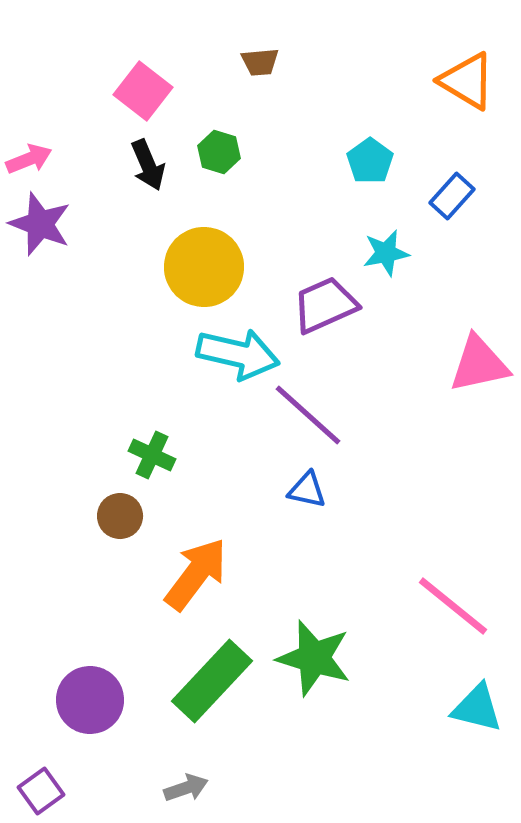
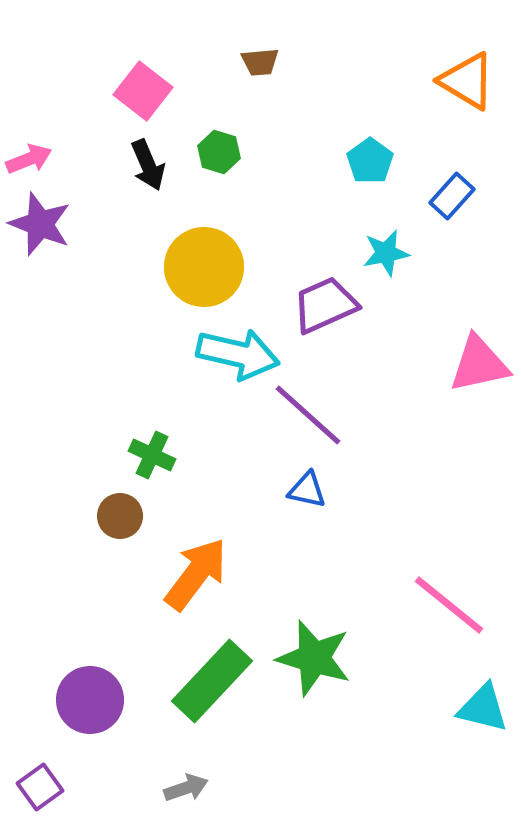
pink line: moved 4 px left, 1 px up
cyan triangle: moved 6 px right
purple square: moved 1 px left, 4 px up
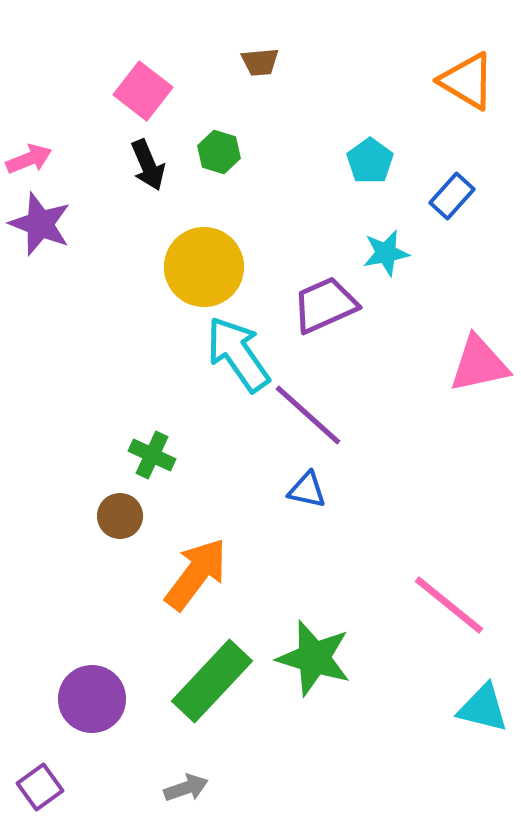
cyan arrow: rotated 138 degrees counterclockwise
purple circle: moved 2 px right, 1 px up
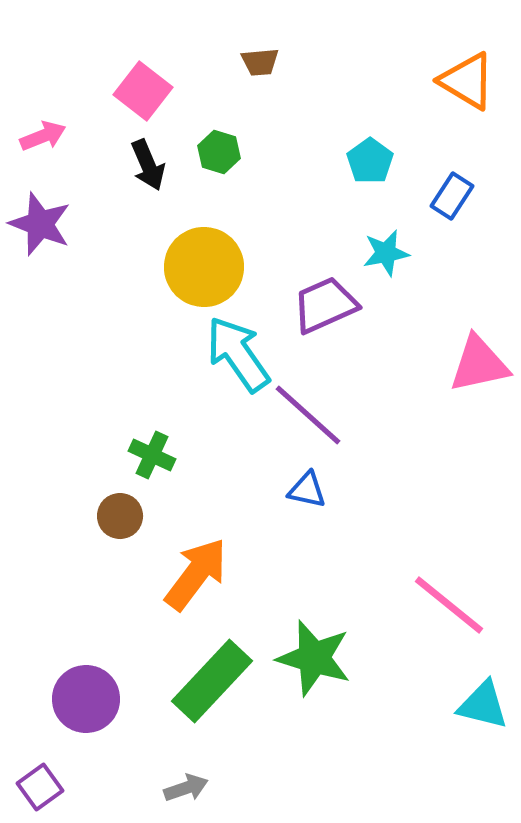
pink arrow: moved 14 px right, 23 px up
blue rectangle: rotated 9 degrees counterclockwise
purple circle: moved 6 px left
cyan triangle: moved 3 px up
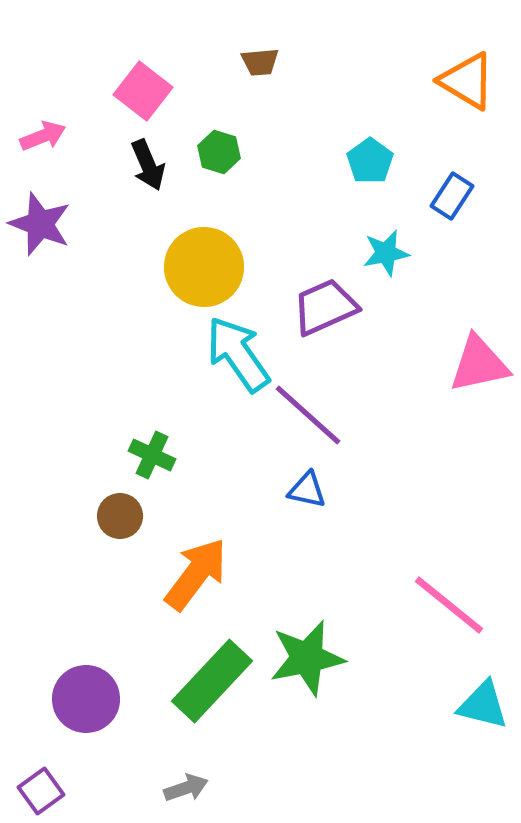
purple trapezoid: moved 2 px down
green star: moved 7 px left; rotated 28 degrees counterclockwise
purple square: moved 1 px right, 4 px down
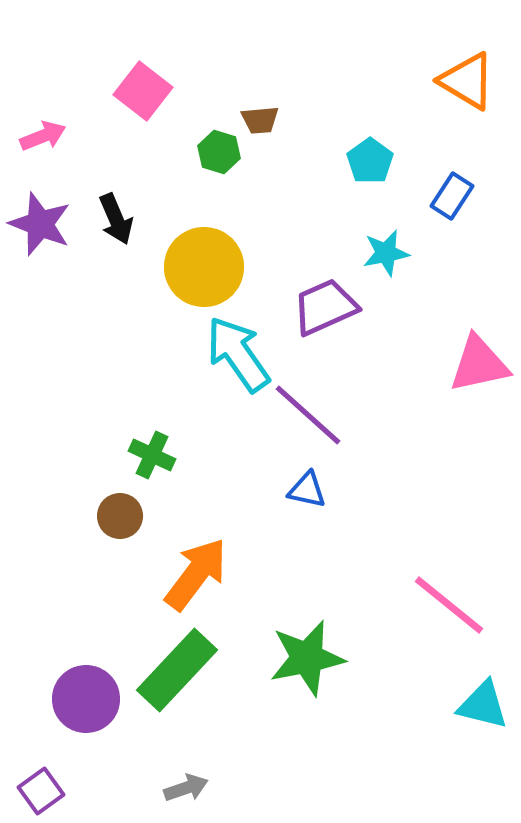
brown trapezoid: moved 58 px down
black arrow: moved 32 px left, 54 px down
green rectangle: moved 35 px left, 11 px up
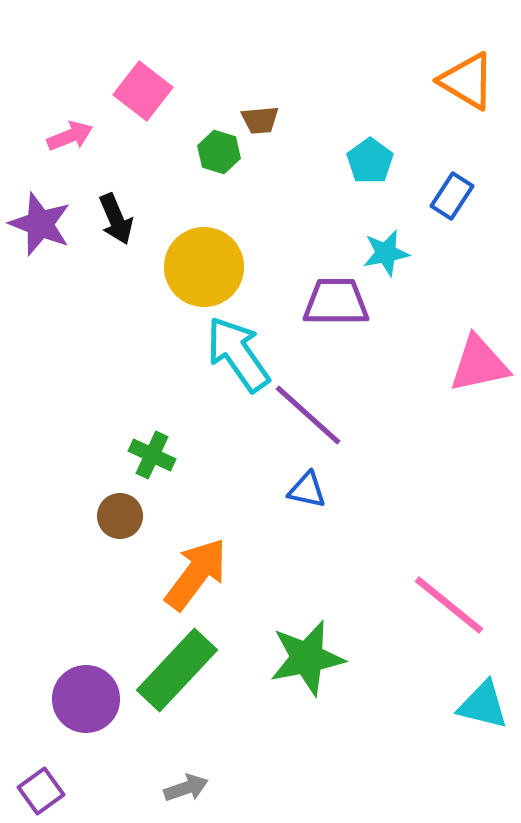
pink arrow: moved 27 px right
purple trapezoid: moved 11 px right, 5 px up; rotated 24 degrees clockwise
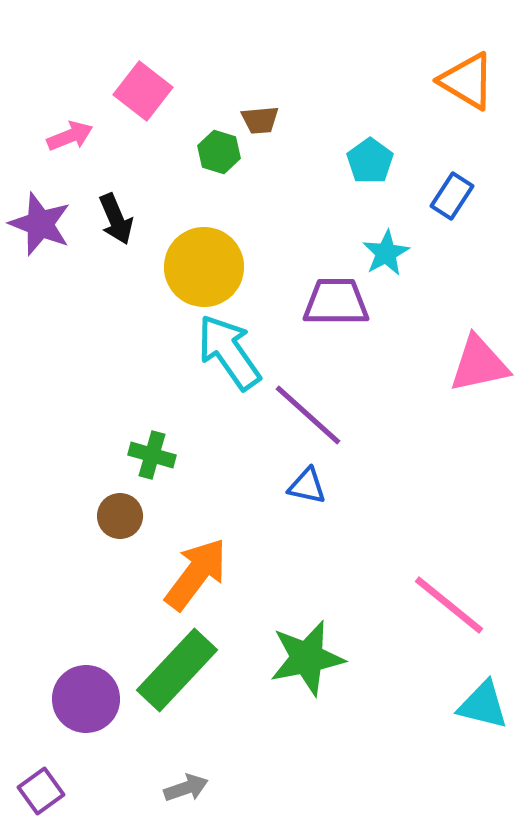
cyan star: rotated 18 degrees counterclockwise
cyan arrow: moved 9 px left, 2 px up
green cross: rotated 9 degrees counterclockwise
blue triangle: moved 4 px up
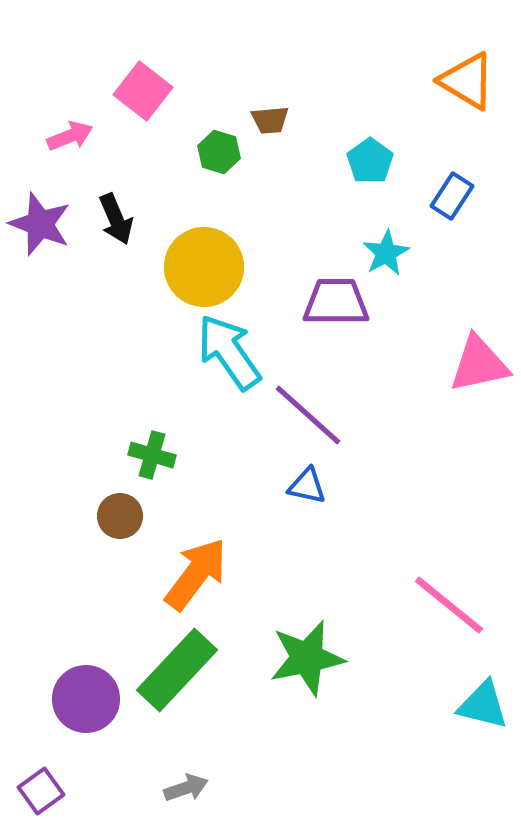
brown trapezoid: moved 10 px right
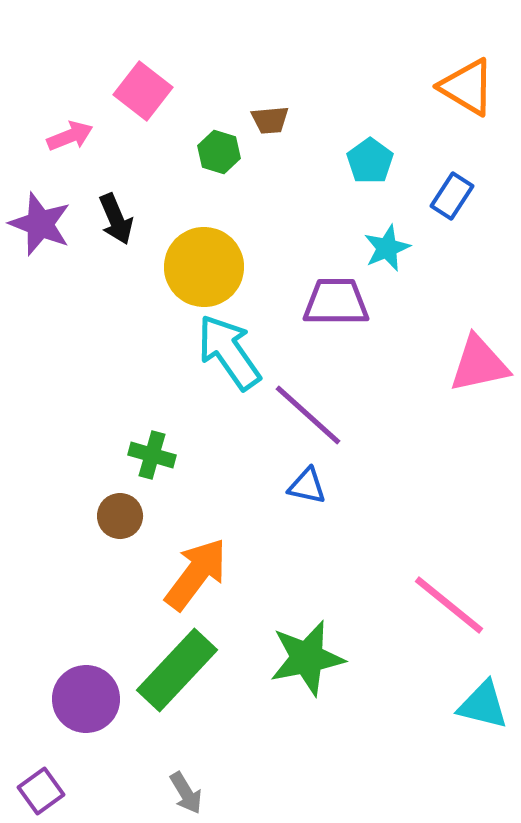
orange triangle: moved 6 px down
cyan star: moved 1 px right, 5 px up; rotated 6 degrees clockwise
gray arrow: moved 5 px down; rotated 78 degrees clockwise
